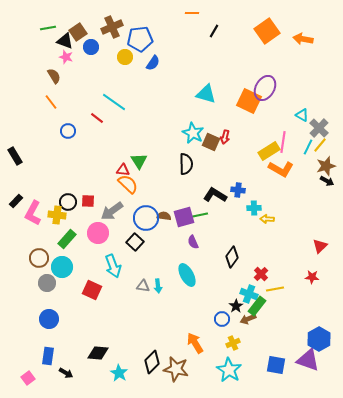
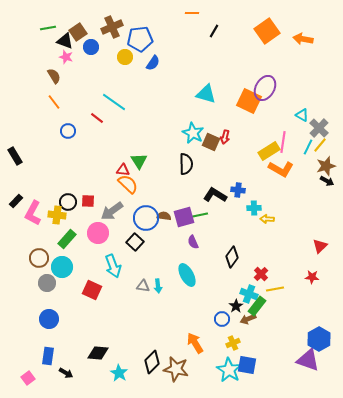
orange line at (51, 102): moved 3 px right
blue square at (276, 365): moved 29 px left
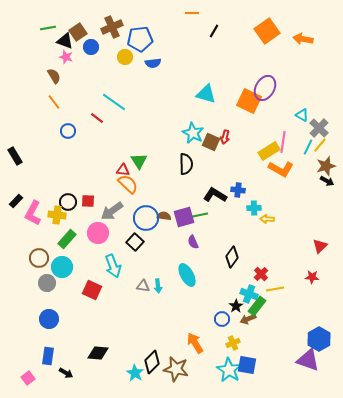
blue semicircle at (153, 63): rotated 49 degrees clockwise
cyan star at (119, 373): moved 16 px right
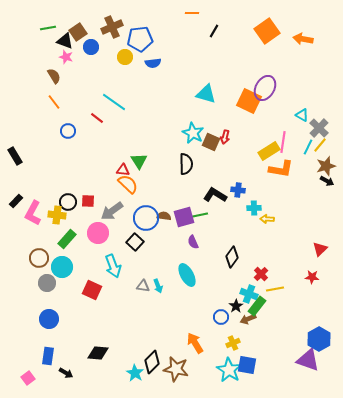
orange L-shape at (281, 169): rotated 20 degrees counterclockwise
red triangle at (320, 246): moved 3 px down
cyan arrow at (158, 286): rotated 16 degrees counterclockwise
blue circle at (222, 319): moved 1 px left, 2 px up
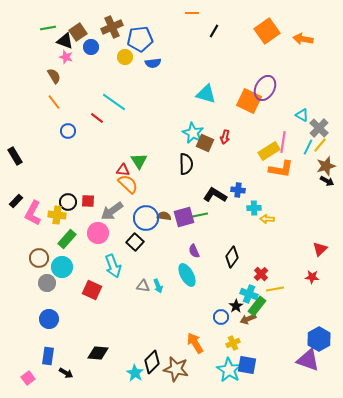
brown square at (211, 142): moved 6 px left, 1 px down
purple semicircle at (193, 242): moved 1 px right, 9 px down
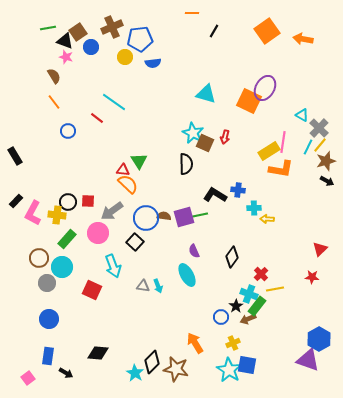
brown star at (326, 166): moved 5 px up
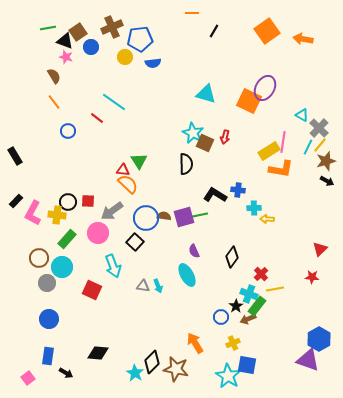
cyan star at (229, 370): moved 1 px left, 6 px down
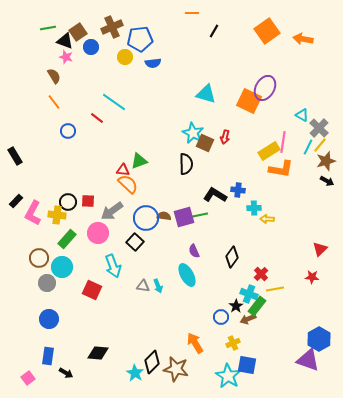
green triangle at (139, 161): rotated 42 degrees clockwise
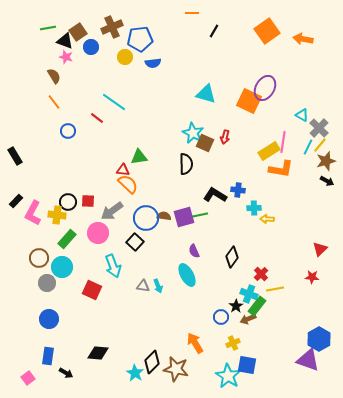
green triangle at (139, 161): moved 4 px up; rotated 12 degrees clockwise
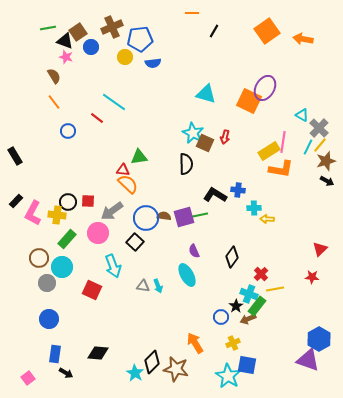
blue rectangle at (48, 356): moved 7 px right, 2 px up
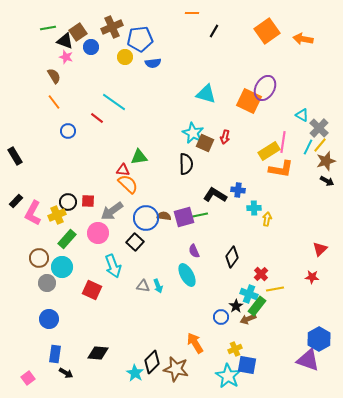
yellow cross at (57, 215): rotated 30 degrees counterclockwise
yellow arrow at (267, 219): rotated 96 degrees clockwise
yellow cross at (233, 343): moved 2 px right, 6 px down
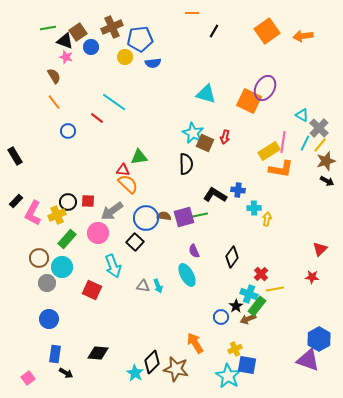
orange arrow at (303, 39): moved 3 px up; rotated 18 degrees counterclockwise
cyan line at (308, 147): moved 3 px left, 4 px up
